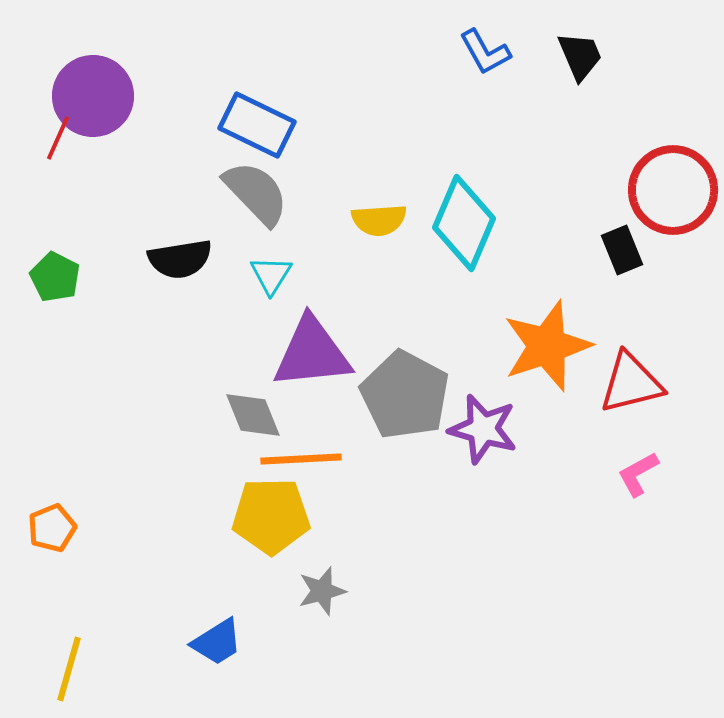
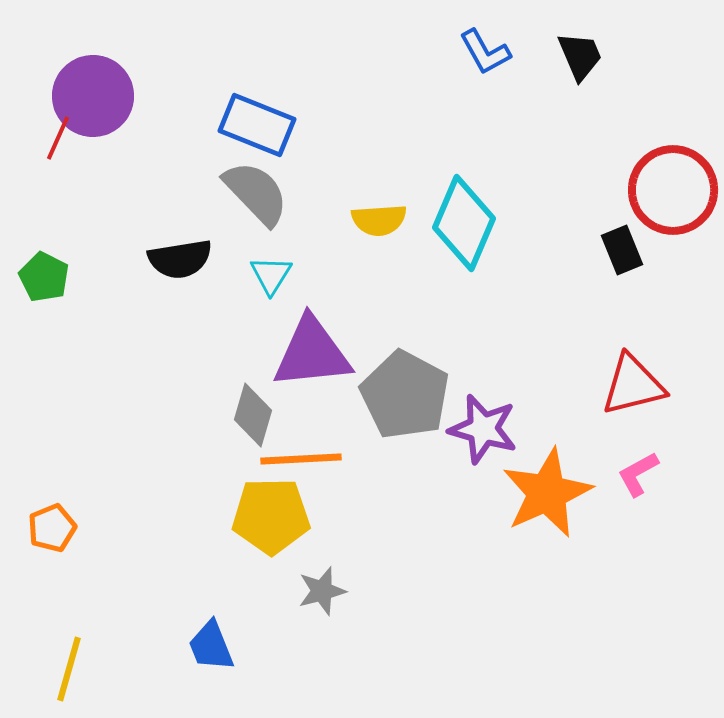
blue rectangle: rotated 4 degrees counterclockwise
green pentagon: moved 11 px left
orange star: moved 147 px down; rotated 6 degrees counterclockwise
red triangle: moved 2 px right, 2 px down
gray diamond: rotated 38 degrees clockwise
blue trapezoid: moved 6 px left, 4 px down; rotated 100 degrees clockwise
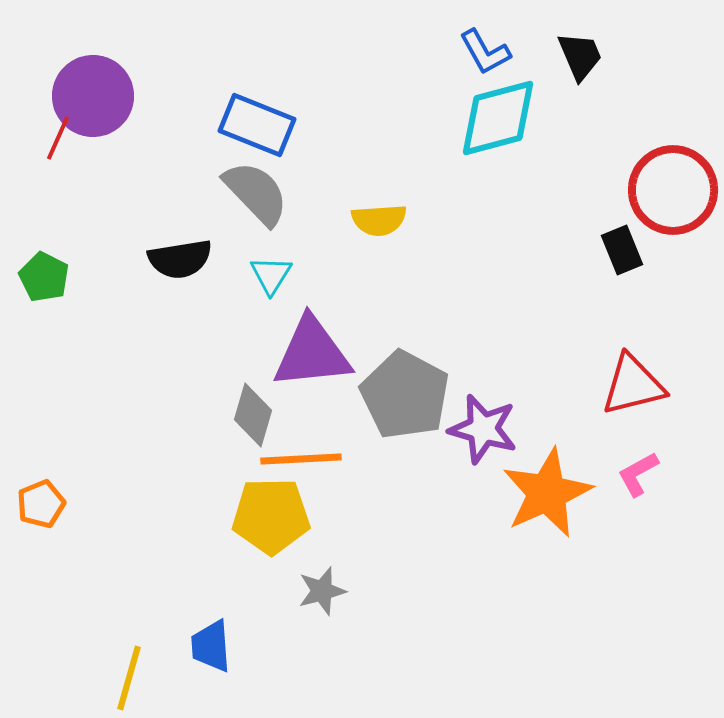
cyan diamond: moved 34 px right, 105 px up; rotated 52 degrees clockwise
orange pentagon: moved 11 px left, 24 px up
blue trapezoid: rotated 18 degrees clockwise
yellow line: moved 60 px right, 9 px down
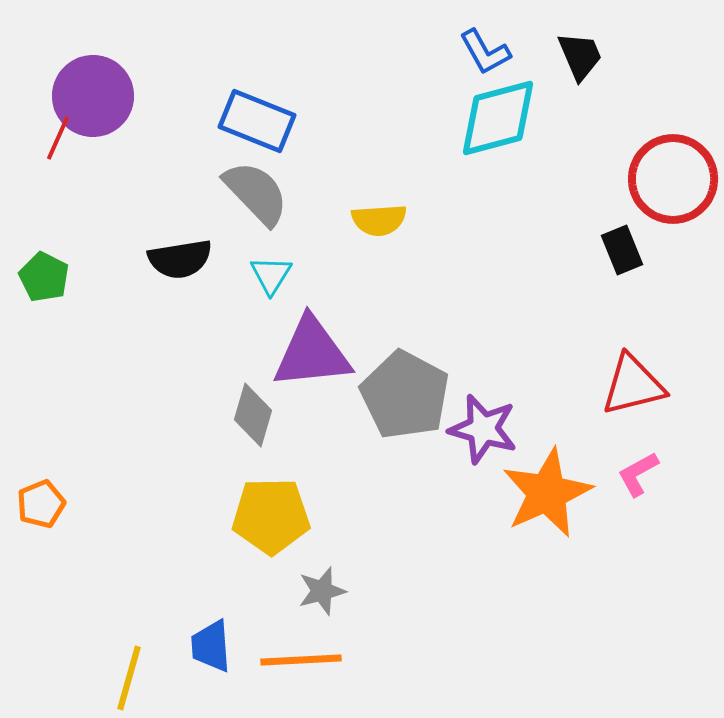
blue rectangle: moved 4 px up
red circle: moved 11 px up
orange line: moved 201 px down
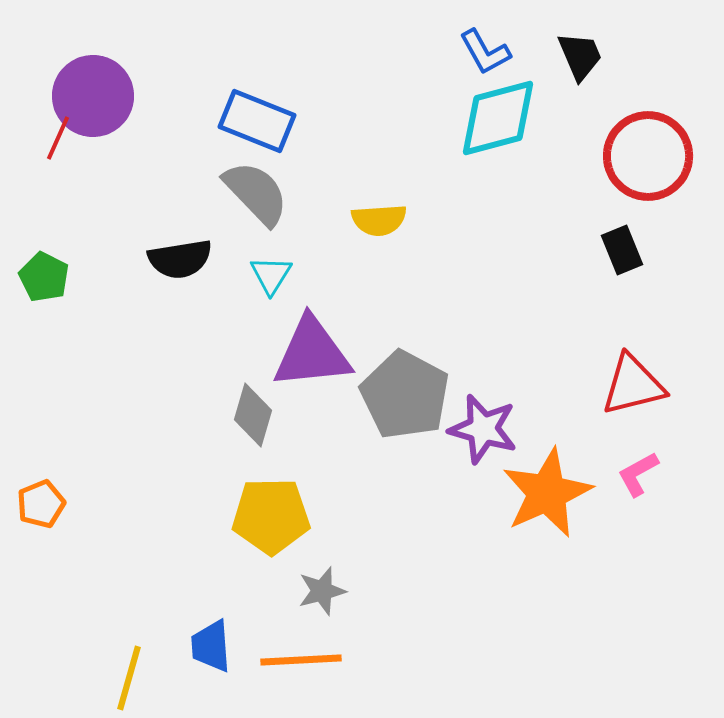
red circle: moved 25 px left, 23 px up
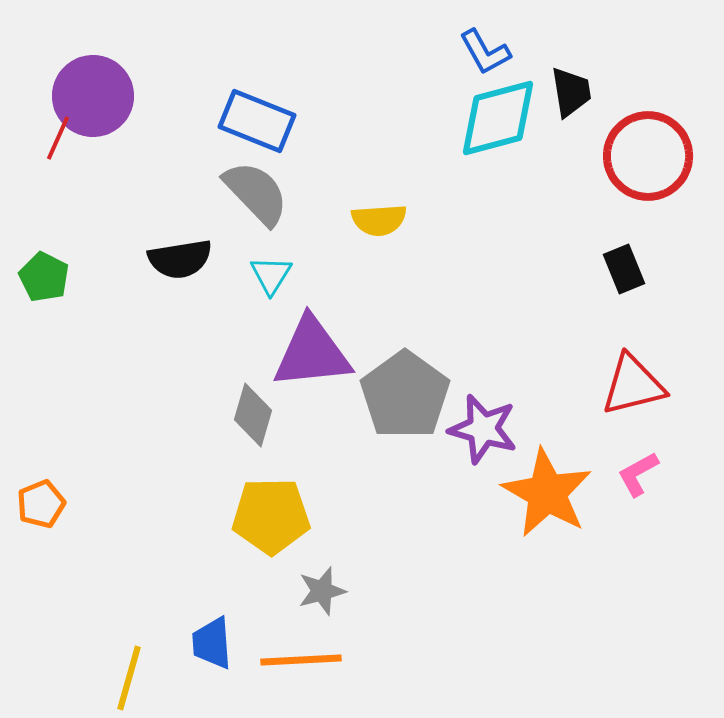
black trapezoid: moved 9 px left, 36 px down; rotated 14 degrees clockwise
black rectangle: moved 2 px right, 19 px down
gray pentagon: rotated 8 degrees clockwise
orange star: rotated 18 degrees counterclockwise
blue trapezoid: moved 1 px right, 3 px up
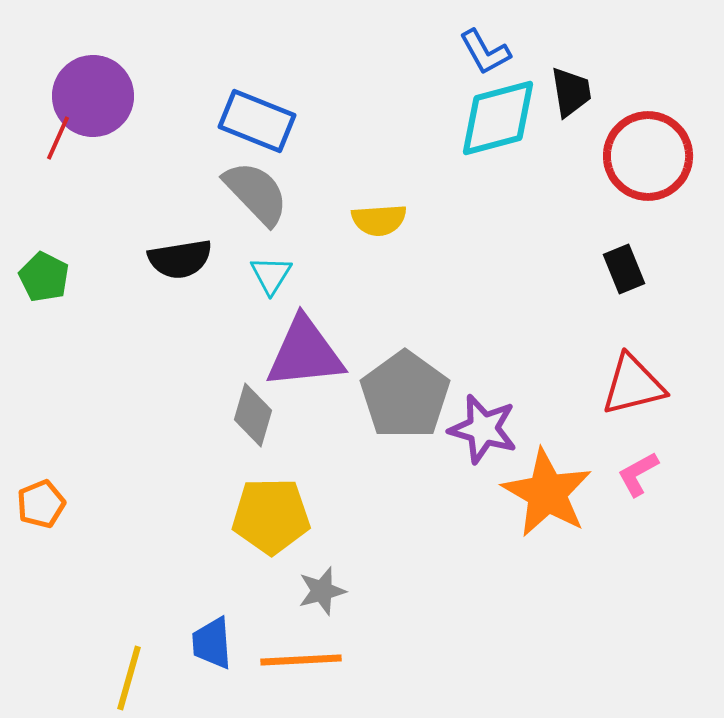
purple triangle: moved 7 px left
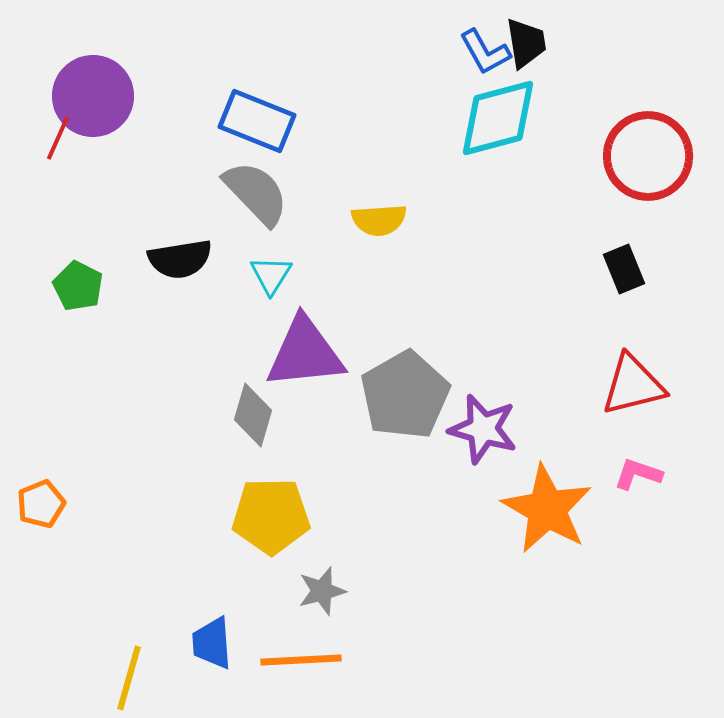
black trapezoid: moved 45 px left, 49 px up
green pentagon: moved 34 px right, 9 px down
gray pentagon: rotated 6 degrees clockwise
pink L-shape: rotated 48 degrees clockwise
orange star: moved 16 px down
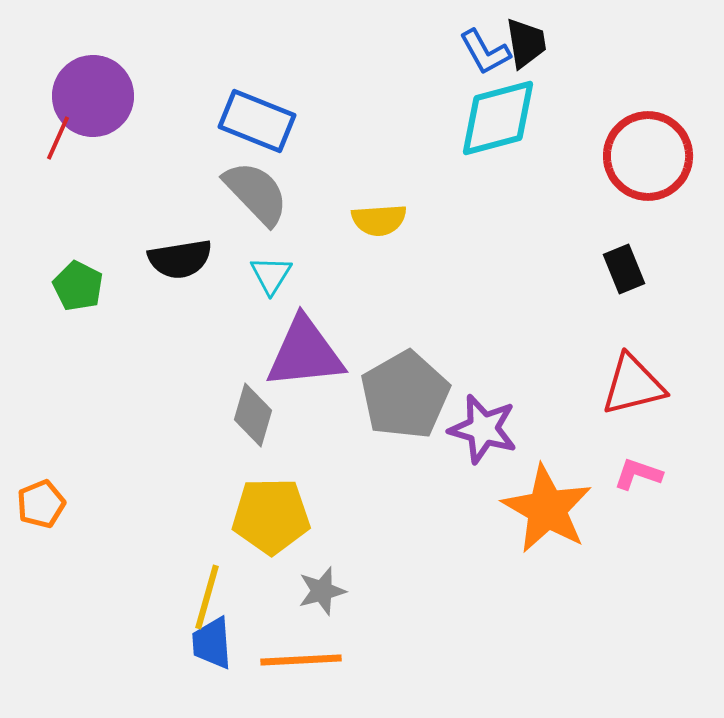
yellow line: moved 78 px right, 81 px up
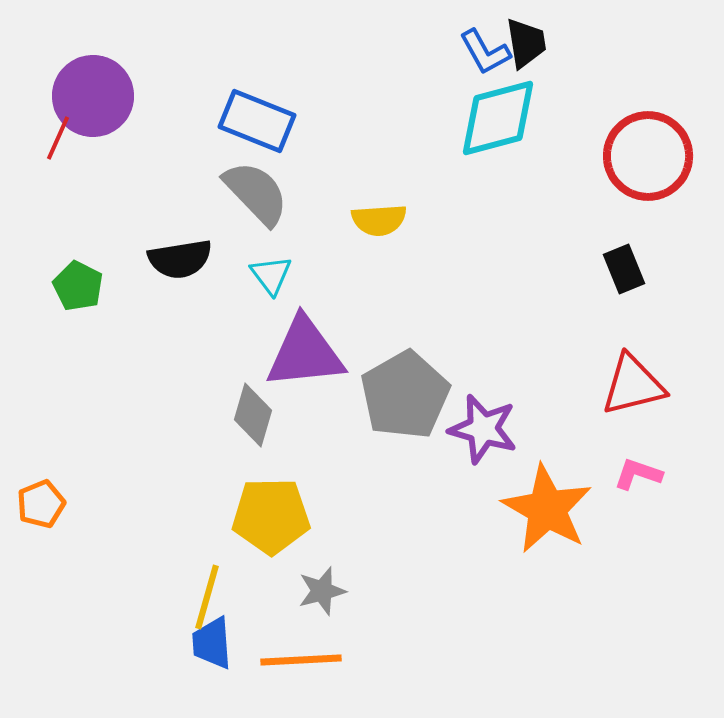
cyan triangle: rotated 9 degrees counterclockwise
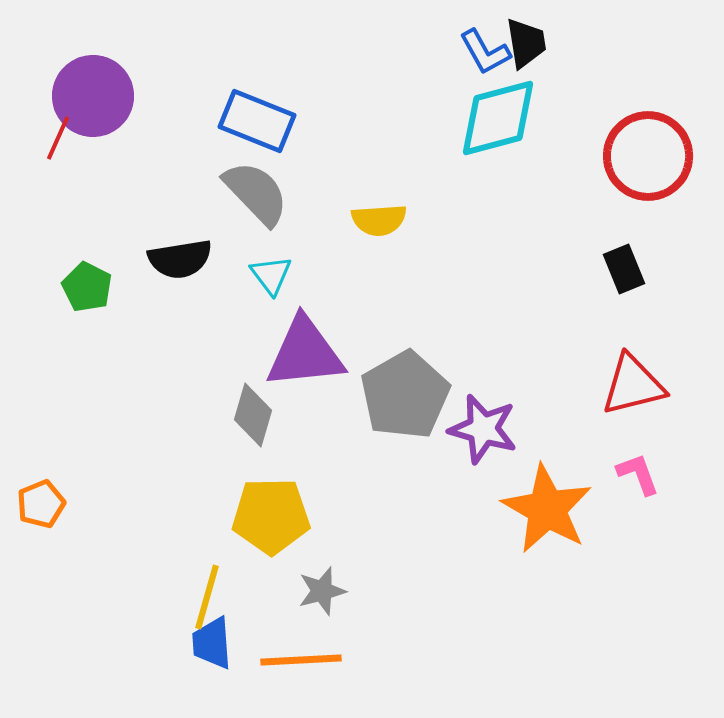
green pentagon: moved 9 px right, 1 px down
pink L-shape: rotated 51 degrees clockwise
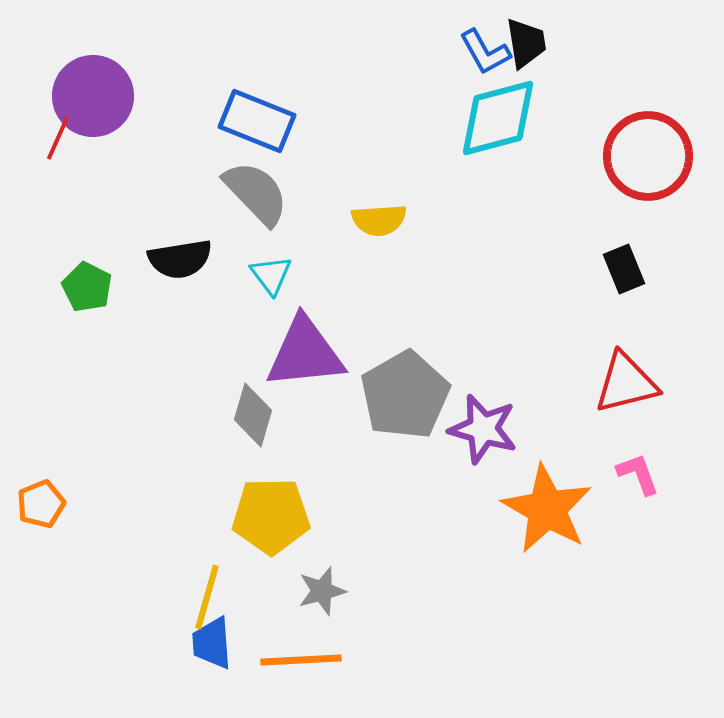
red triangle: moved 7 px left, 2 px up
